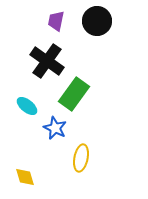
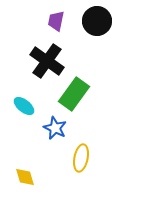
cyan ellipse: moved 3 px left
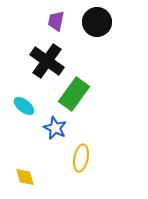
black circle: moved 1 px down
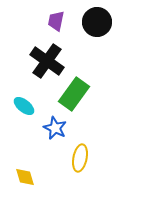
yellow ellipse: moved 1 px left
